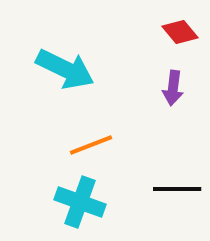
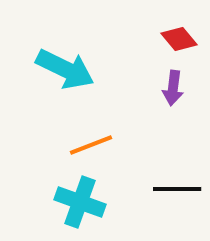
red diamond: moved 1 px left, 7 px down
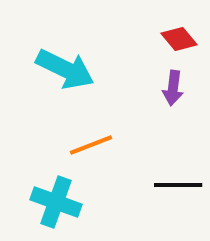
black line: moved 1 px right, 4 px up
cyan cross: moved 24 px left
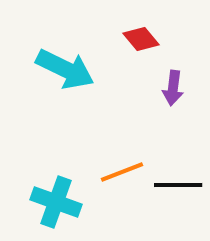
red diamond: moved 38 px left
orange line: moved 31 px right, 27 px down
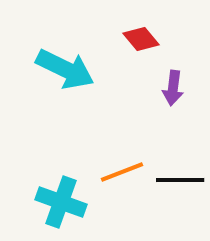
black line: moved 2 px right, 5 px up
cyan cross: moved 5 px right
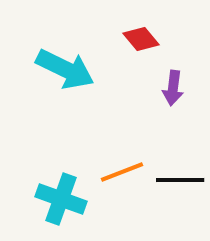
cyan cross: moved 3 px up
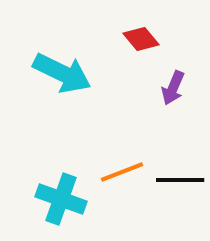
cyan arrow: moved 3 px left, 4 px down
purple arrow: rotated 16 degrees clockwise
